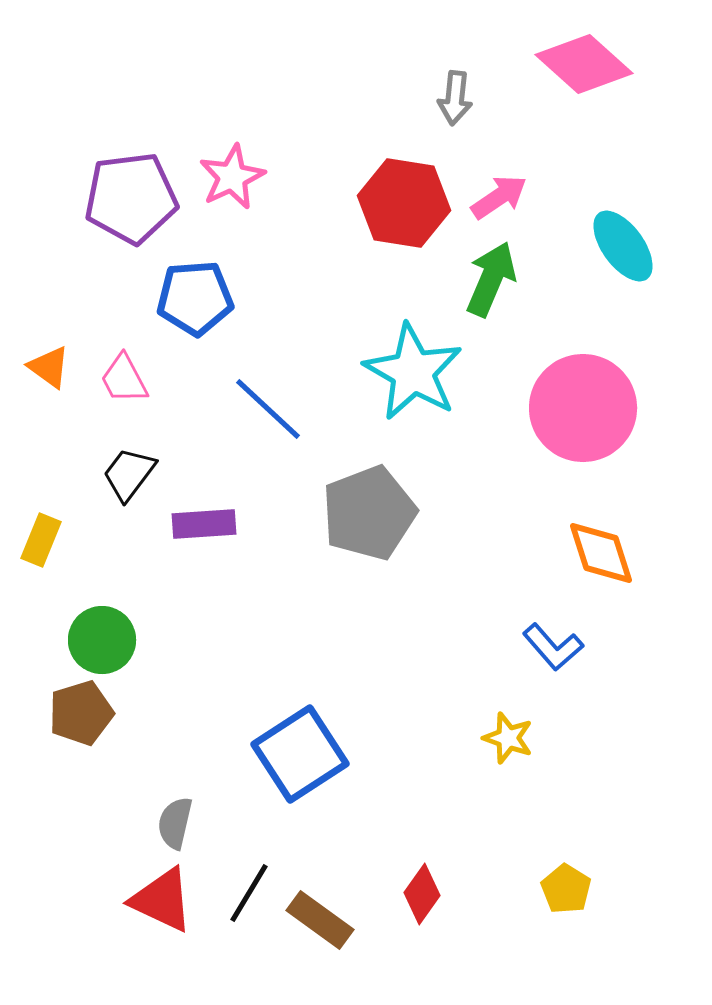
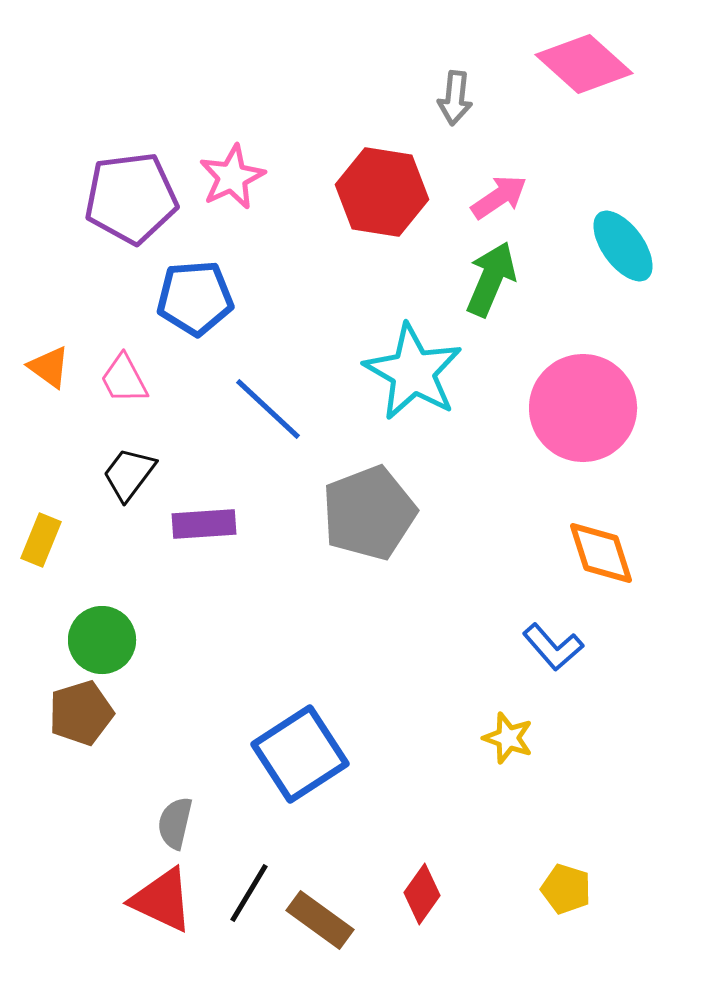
red hexagon: moved 22 px left, 11 px up
yellow pentagon: rotated 15 degrees counterclockwise
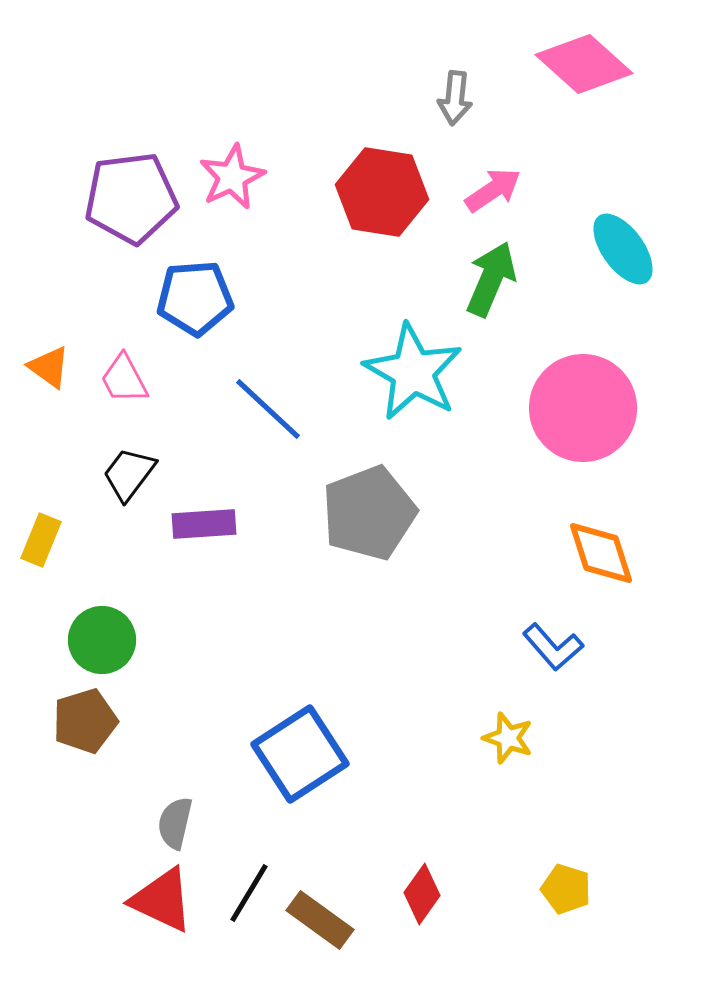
pink arrow: moved 6 px left, 7 px up
cyan ellipse: moved 3 px down
brown pentagon: moved 4 px right, 8 px down
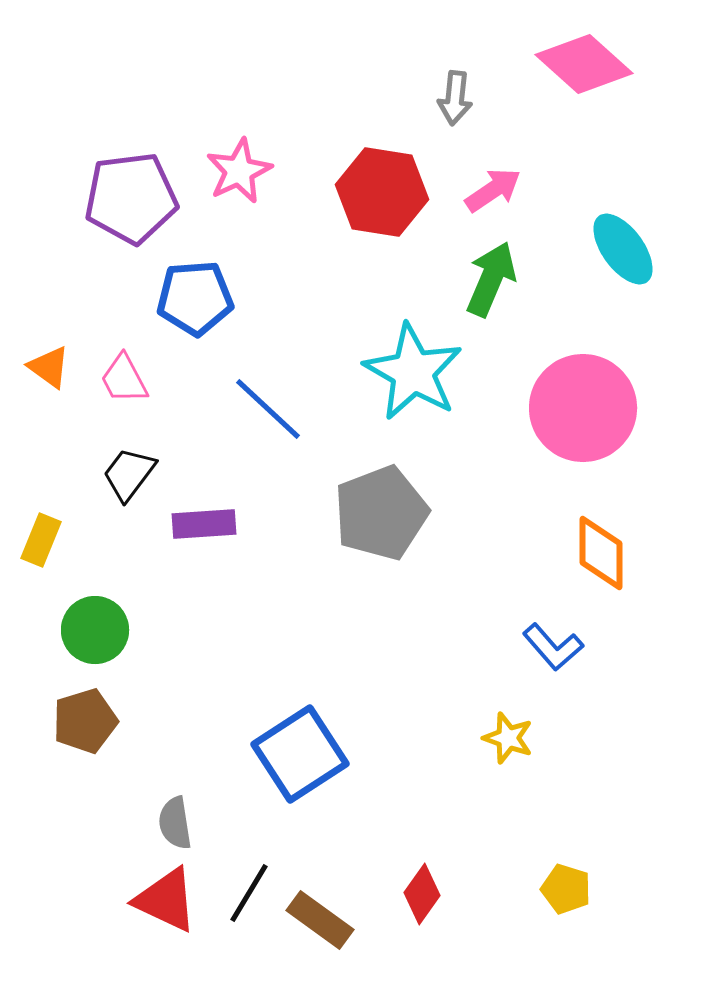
pink star: moved 7 px right, 6 px up
gray pentagon: moved 12 px right
orange diamond: rotated 18 degrees clockwise
green circle: moved 7 px left, 10 px up
gray semicircle: rotated 22 degrees counterclockwise
red triangle: moved 4 px right
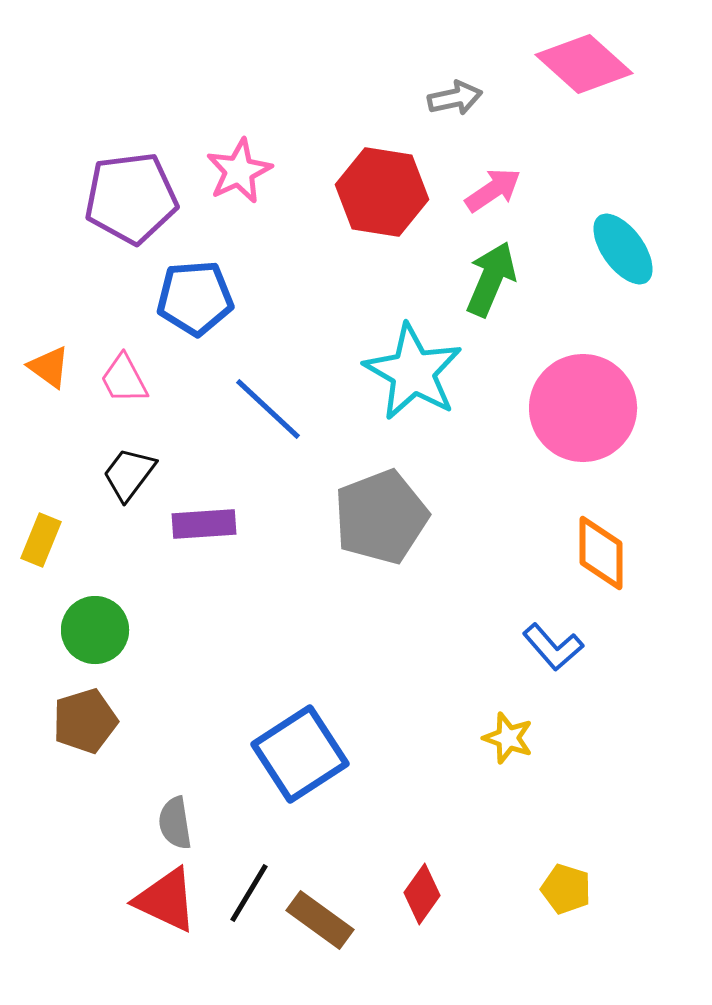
gray arrow: rotated 108 degrees counterclockwise
gray pentagon: moved 4 px down
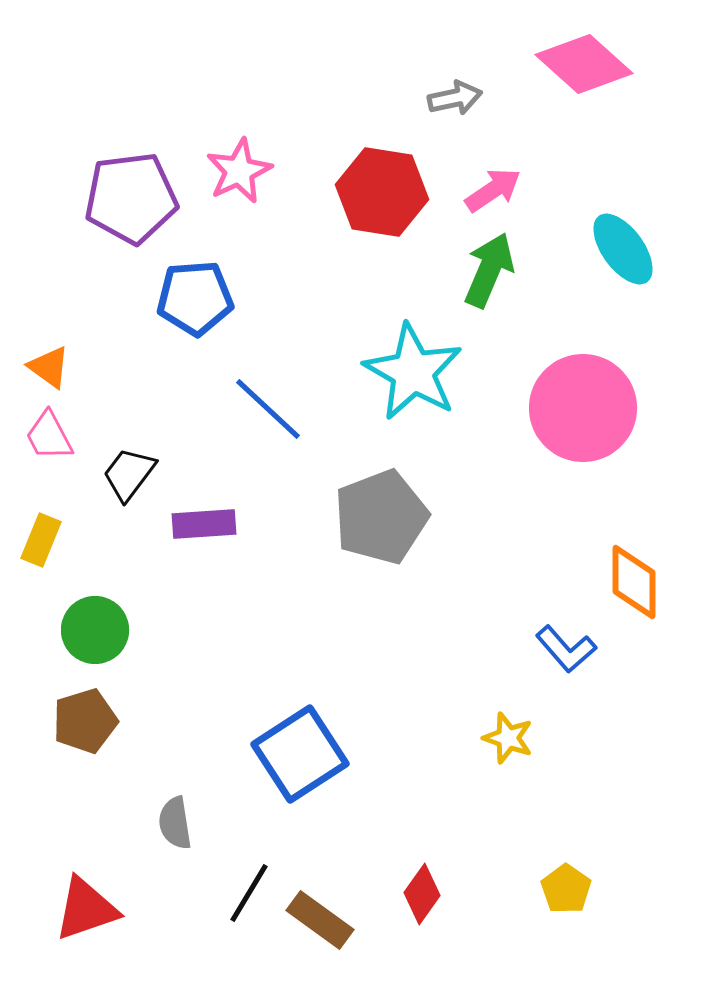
green arrow: moved 2 px left, 9 px up
pink trapezoid: moved 75 px left, 57 px down
orange diamond: moved 33 px right, 29 px down
blue L-shape: moved 13 px right, 2 px down
yellow pentagon: rotated 18 degrees clockwise
red triangle: moved 80 px left, 9 px down; rotated 44 degrees counterclockwise
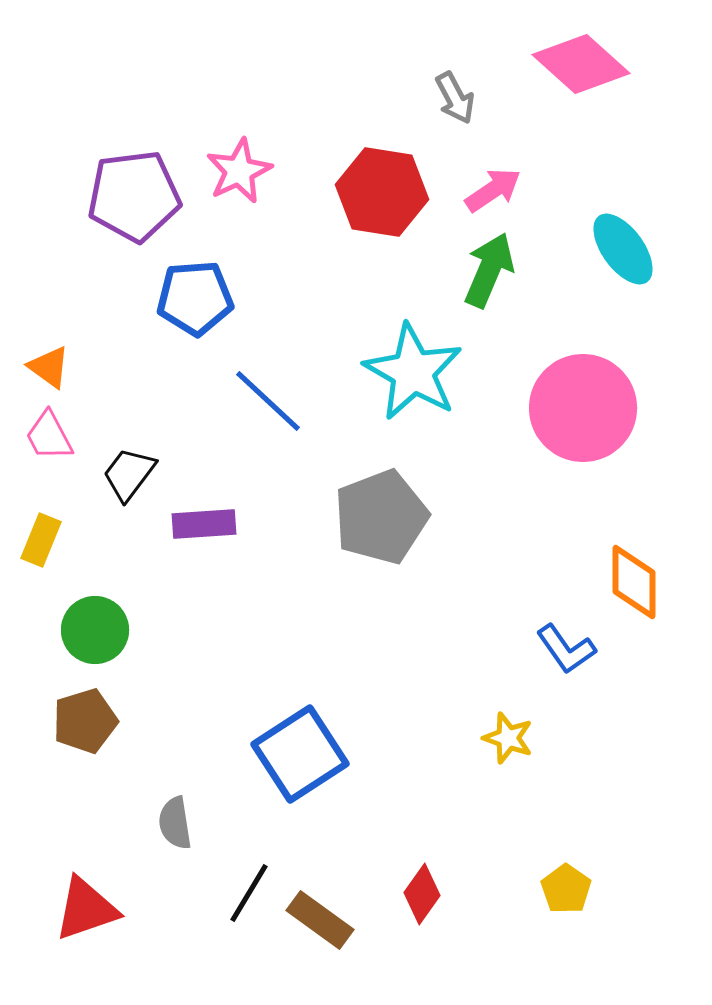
pink diamond: moved 3 px left
gray arrow: rotated 74 degrees clockwise
purple pentagon: moved 3 px right, 2 px up
blue line: moved 8 px up
blue L-shape: rotated 6 degrees clockwise
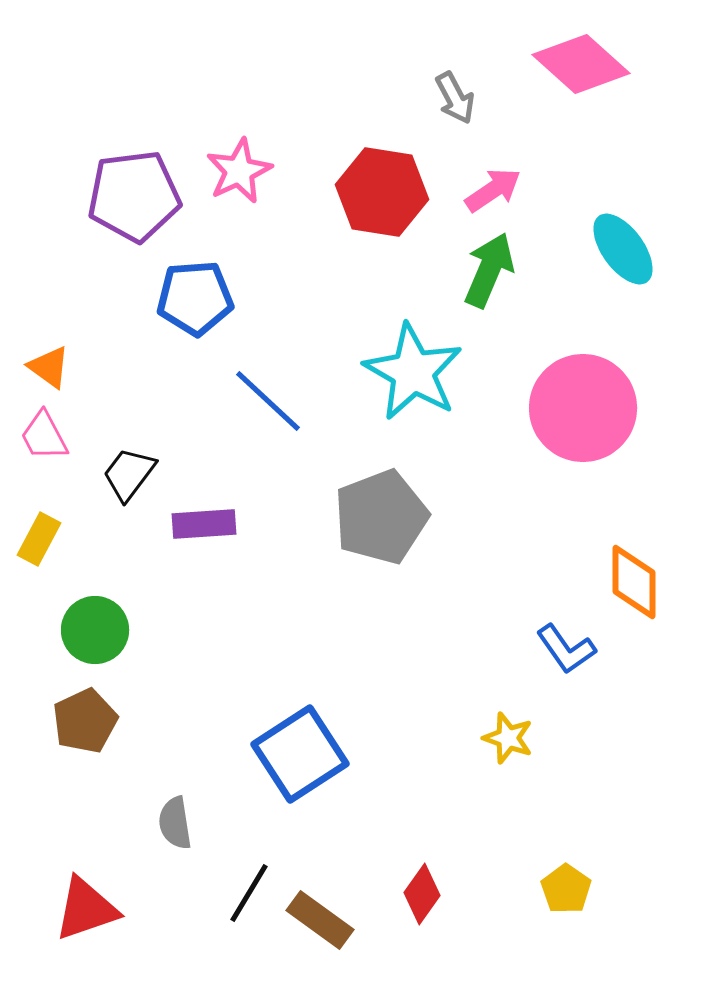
pink trapezoid: moved 5 px left
yellow rectangle: moved 2 px left, 1 px up; rotated 6 degrees clockwise
brown pentagon: rotated 8 degrees counterclockwise
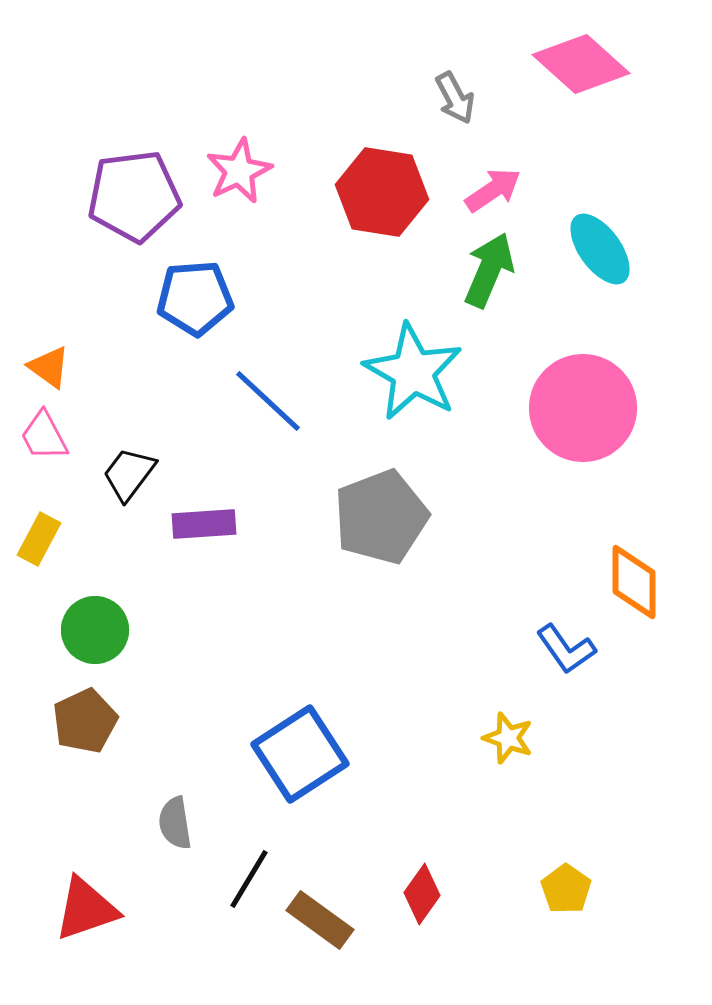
cyan ellipse: moved 23 px left
black line: moved 14 px up
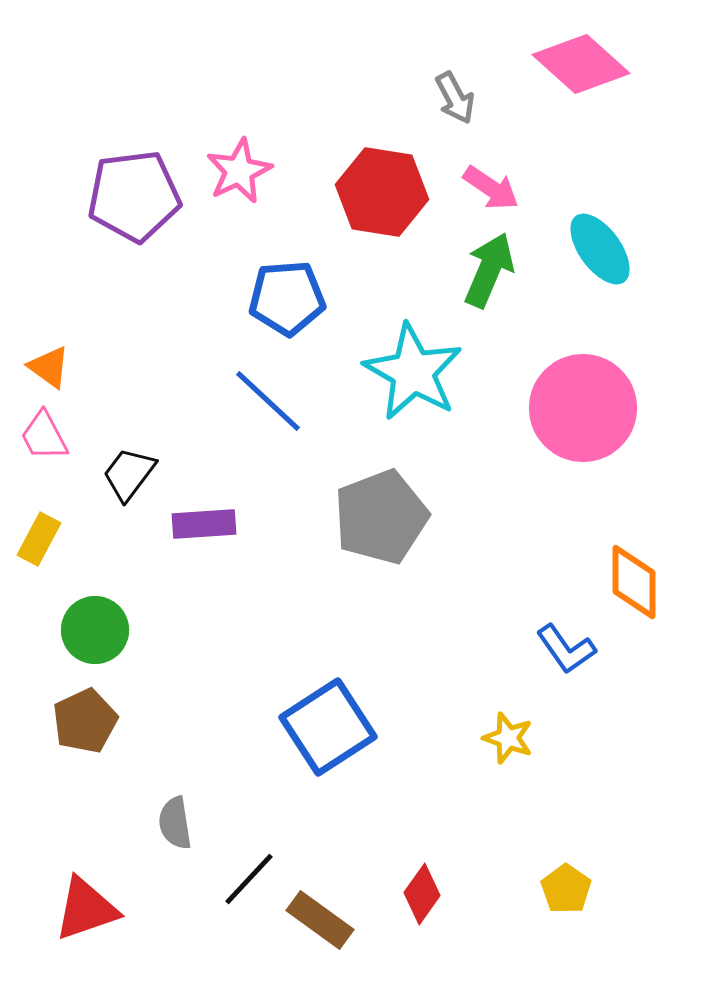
pink arrow: moved 2 px left, 2 px up; rotated 68 degrees clockwise
blue pentagon: moved 92 px right
blue square: moved 28 px right, 27 px up
black line: rotated 12 degrees clockwise
